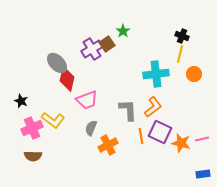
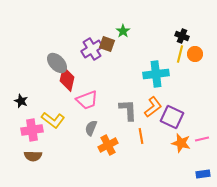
brown square: rotated 35 degrees counterclockwise
orange circle: moved 1 px right, 20 px up
pink cross: moved 2 px down; rotated 15 degrees clockwise
purple square: moved 12 px right, 15 px up
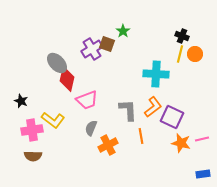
cyan cross: rotated 10 degrees clockwise
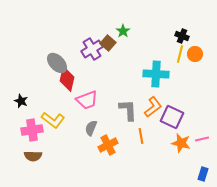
brown square: moved 1 px right, 1 px up; rotated 21 degrees clockwise
blue rectangle: rotated 64 degrees counterclockwise
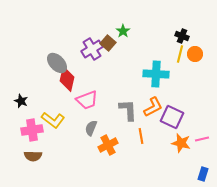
orange L-shape: rotated 10 degrees clockwise
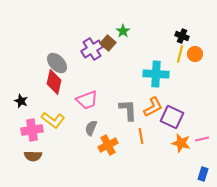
red diamond: moved 13 px left, 3 px down
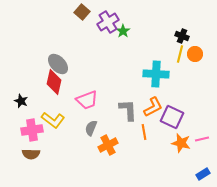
brown square: moved 26 px left, 31 px up
purple cross: moved 16 px right, 27 px up
gray ellipse: moved 1 px right, 1 px down
orange line: moved 3 px right, 4 px up
brown semicircle: moved 2 px left, 2 px up
blue rectangle: rotated 40 degrees clockwise
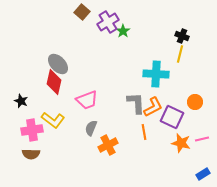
orange circle: moved 48 px down
gray L-shape: moved 8 px right, 7 px up
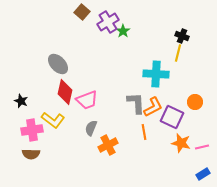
yellow line: moved 2 px left, 1 px up
red diamond: moved 11 px right, 10 px down
pink line: moved 8 px down
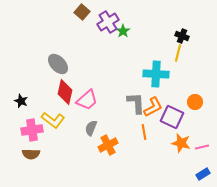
pink trapezoid: rotated 20 degrees counterclockwise
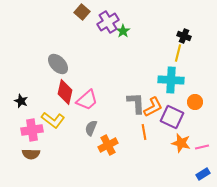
black cross: moved 2 px right
cyan cross: moved 15 px right, 6 px down
